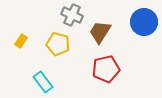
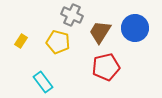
blue circle: moved 9 px left, 6 px down
yellow pentagon: moved 2 px up
red pentagon: moved 2 px up
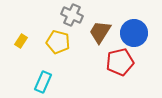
blue circle: moved 1 px left, 5 px down
red pentagon: moved 14 px right, 5 px up
cyan rectangle: rotated 60 degrees clockwise
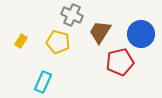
blue circle: moved 7 px right, 1 px down
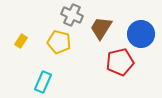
brown trapezoid: moved 1 px right, 4 px up
yellow pentagon: moved 1 px right
